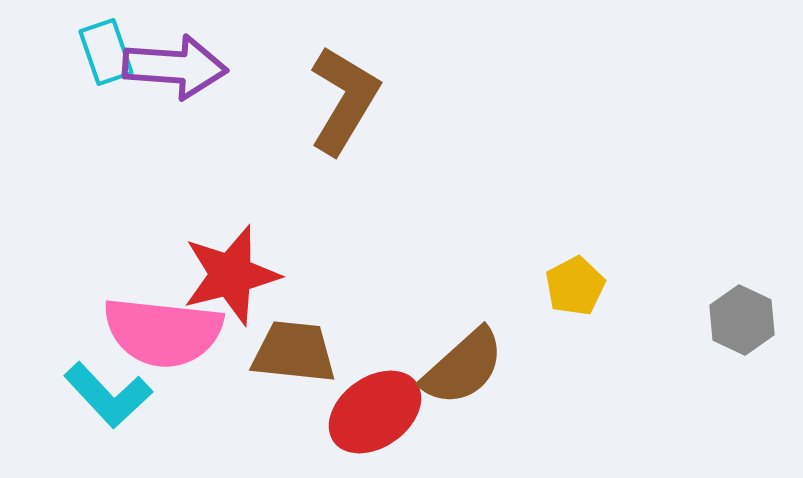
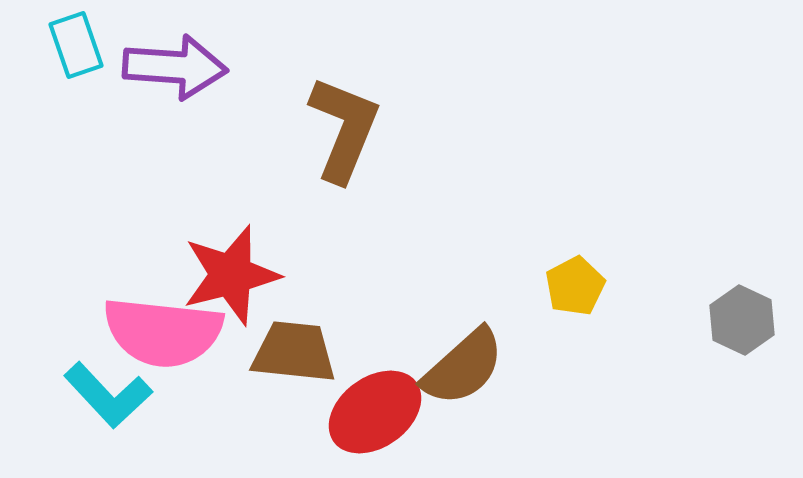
cyan rectangle: moved 30 px left, 7 px up
brown L-shape: moved 29 px down; rotated 9 degrees counterclockwise
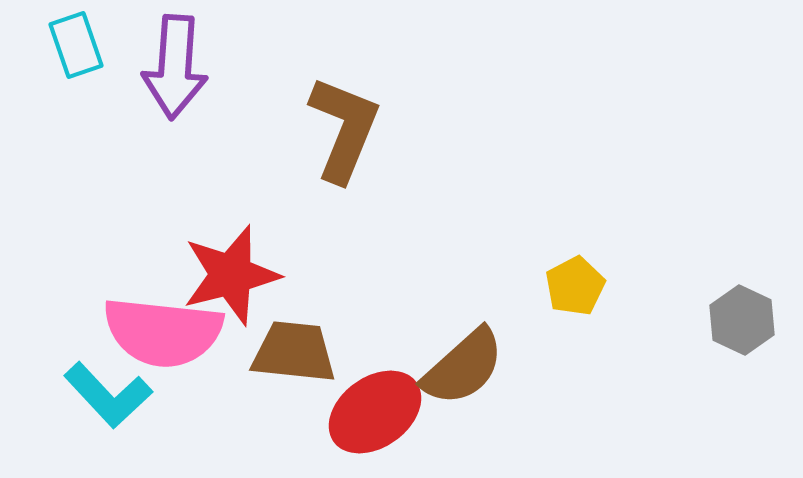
purple arrow: rotated 90 degrees clockwise
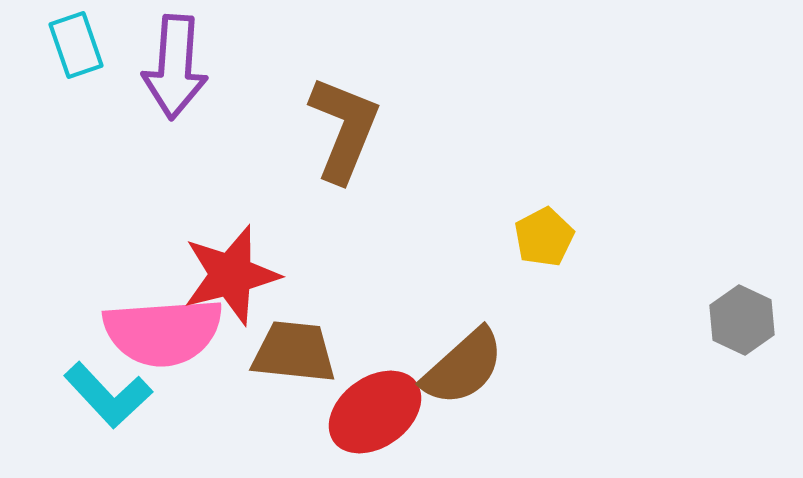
yellow pentagon: moved 31 px left, 49 px up
pink semicircle: rotated 10 degrees counterclockwise
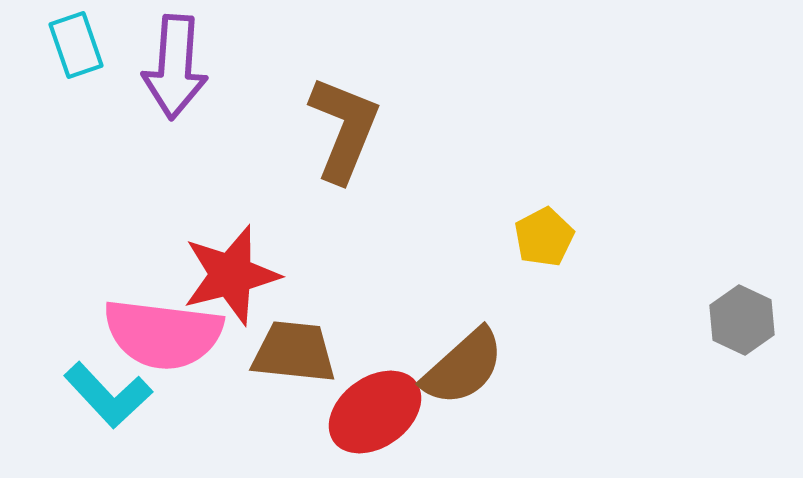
pink semicircle: moved 2 px down; rotated 11 degrees clockwise
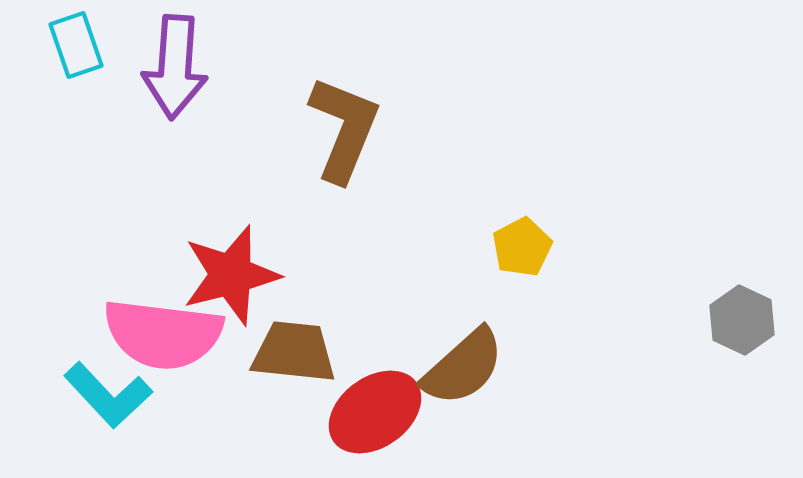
yellow pentagon: moved 22 px left, 10 px down
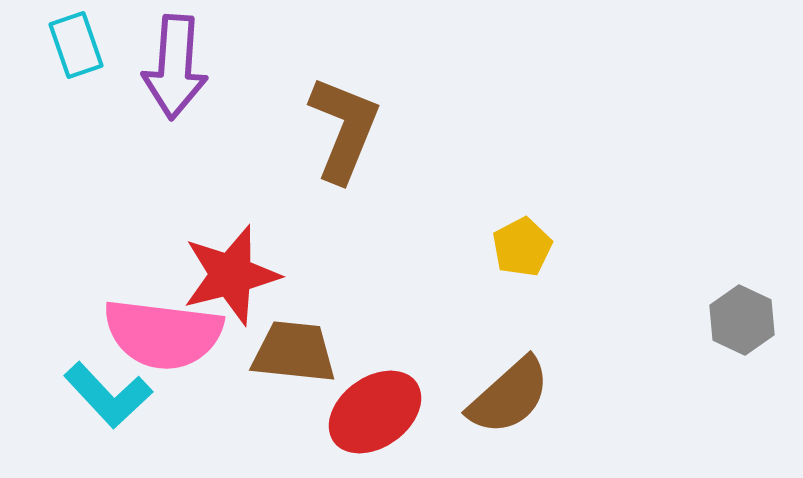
brown semicircle: moved 46 px right, 29 px down
